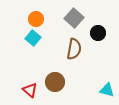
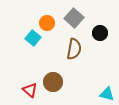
orange circle: moved 11 px right, 4 px down
black circle: moved 2 px right
brown circle: moved 2 px left
cyan triangle: moved 4 px down
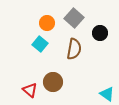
cyan square: moved 7 px right, 6 px down
cyan triangle: rotated 21 degrees clockwise
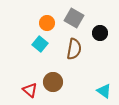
gray square: rotated 12 degrees counterclockwise
cyan triangle: moved 3 px left, 3 px up
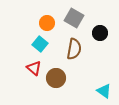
brown circle: moved 3 px right, 4 px up
red triangle: moved 4 px right, 22 px up
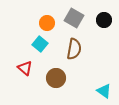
black circle: moved 4 px right, 13 px up
red triangle: moved 9 px left
